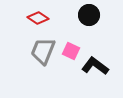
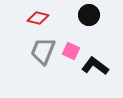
red diamond: rotated 20 degrees counterclockwise
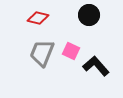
gray trapezoid: moved 1 px left, 2 px down
black L-shape: moved 1 px right; rotated 12 degrees clockwise
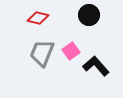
pink square: rotated 30 degrees clockwise
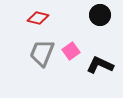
black circle: moved 11 px right
black L-shape: moved 4 px right, 1 px up; rotated 24 degrees counterclockwise
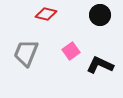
red diamond: moved 8 px right, 4 px up
gray trapezoid: moved 16 px left
